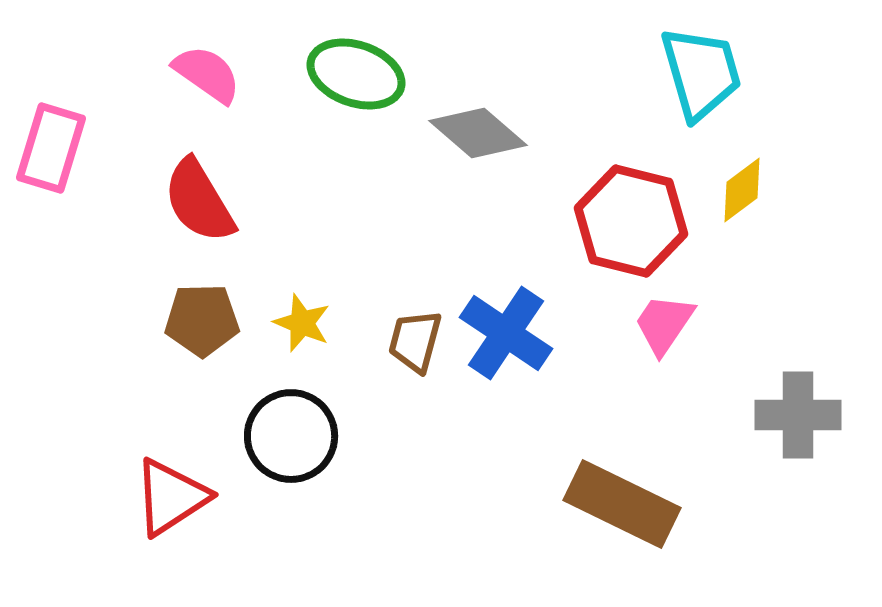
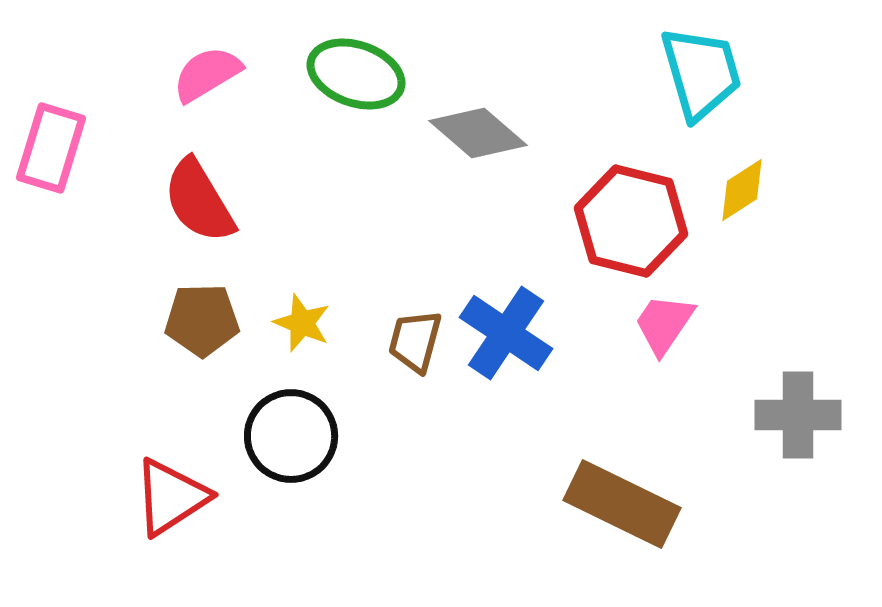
pink semicircle: rotated 66 degrees counterclockwise
yellow diamond: rotated 4 degrees clockwise
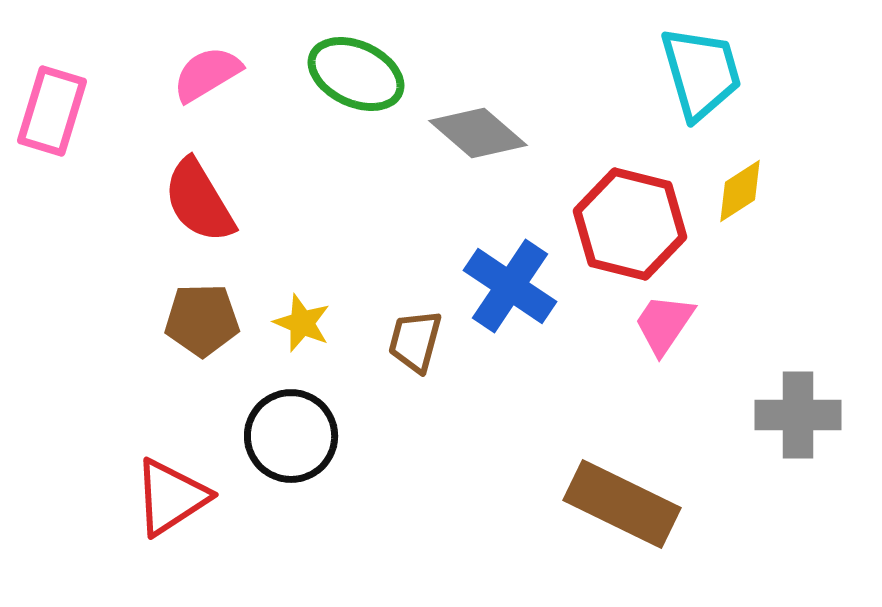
green ellipse: rotated 6 degrees clockwise
pink rectangle: moved 1 px right, 37 px up
yellow diamond: moved 2 px left, 1 px down
red hexagon: moved 1 px left, 3 px down
blue cross: moved 4 px right, 47 px up
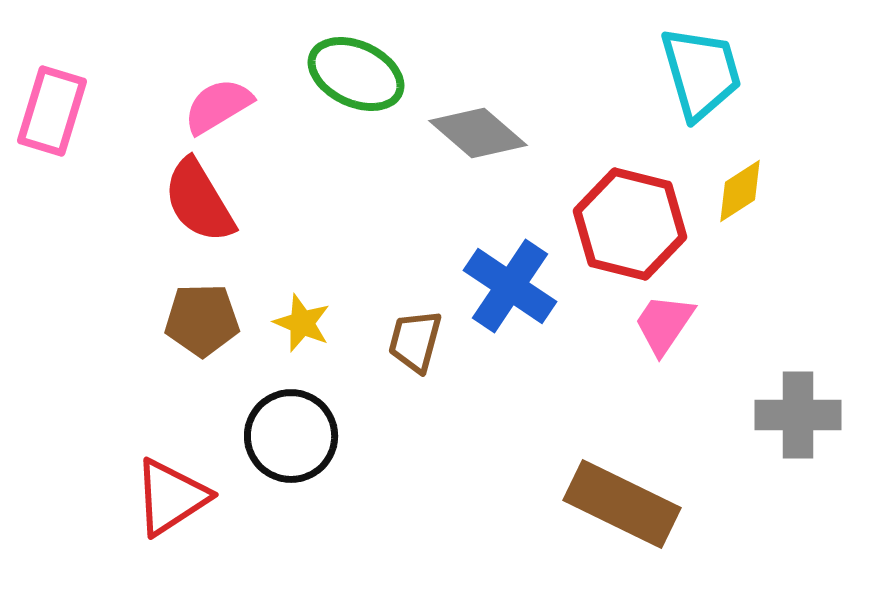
pink semicircle: moved 11 px right, 32 px down
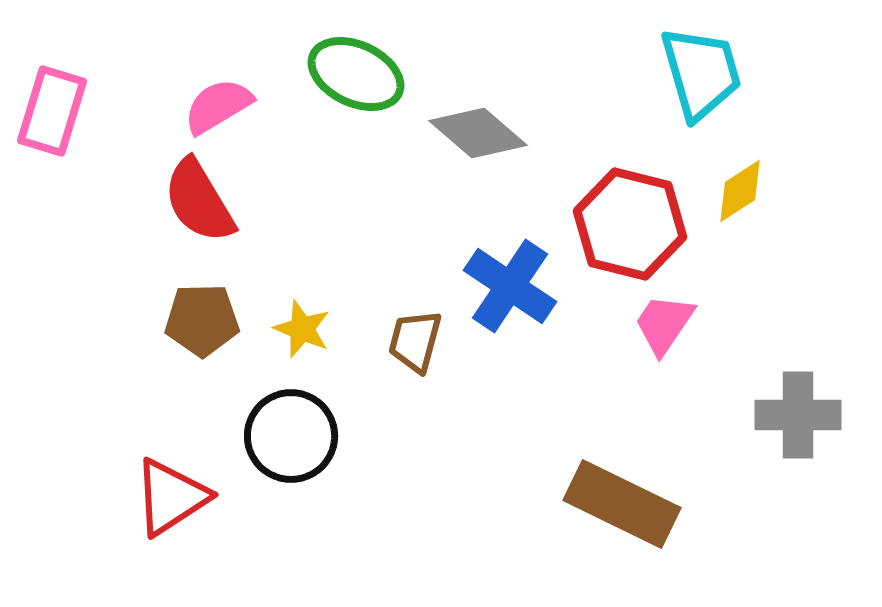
yellow star: moved 6 px down
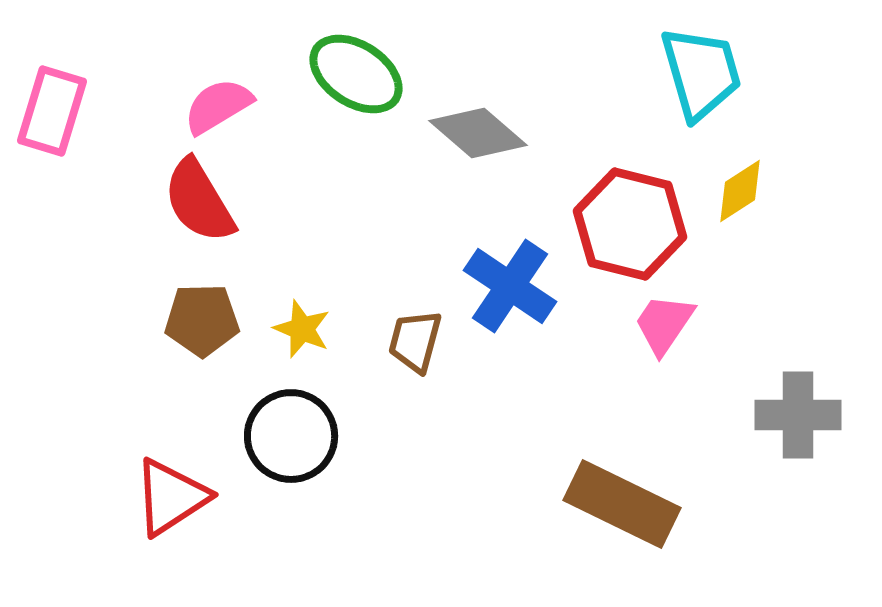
green ellipse: rotated 8 degrees clockwise
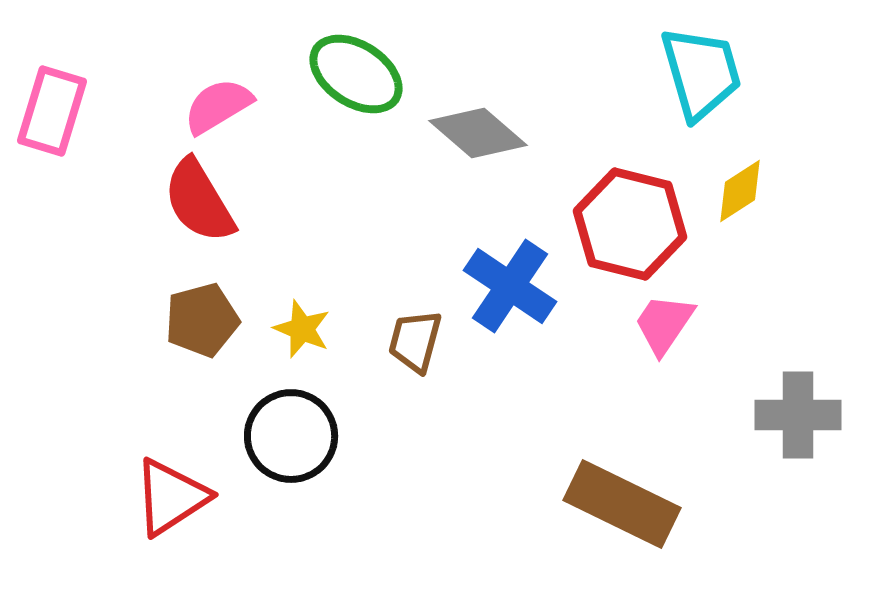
brown pentagon: rotated 14 degrees counterclockwise
